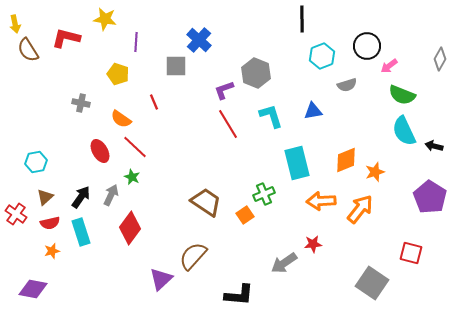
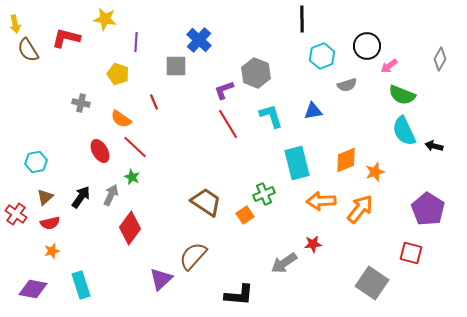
purple pentagon at (430, 197): moved 2 px left, 12 px down
cyan rectangle at (81, 232): moved 53 px down
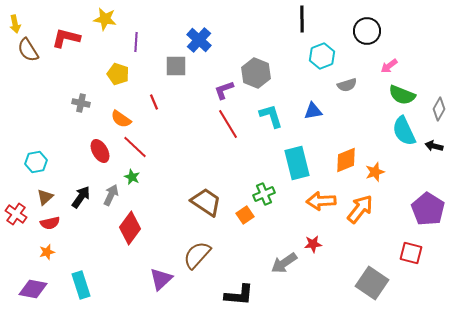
black circle at (367, 46): moved 15 px up
gray diamond at (440, 59): moved 1 px left, 50 px down
orange star at (52, 251): moved 5 px left, 1 px down
brown semicircle at (193, 256): moved 4 px right, 1 px up
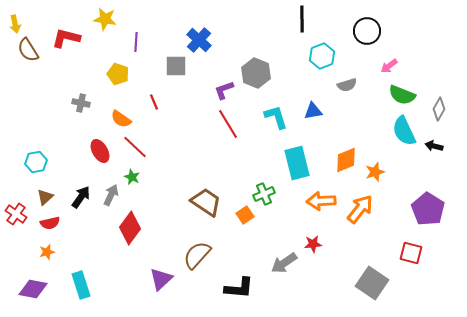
cyan L-shape at (271, 116): moved 5 px right, 1 px down
black L-shape at (239, 295): moved 7 px up
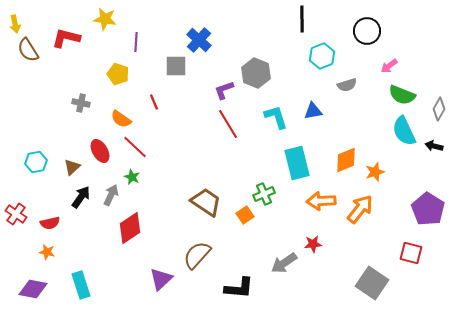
brown triangle at (45, 197): moved 27 px right, 30 px up
red diamond at (130, 228): rotated 20 degrees clockwise
orange star at (47, 252): rotated 28 degrees clockwise
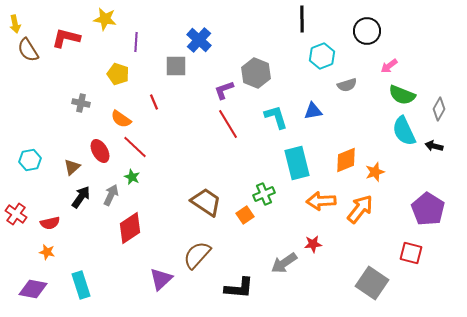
cyan hexagon at (36, 162): moved 6 px left, 2 px up
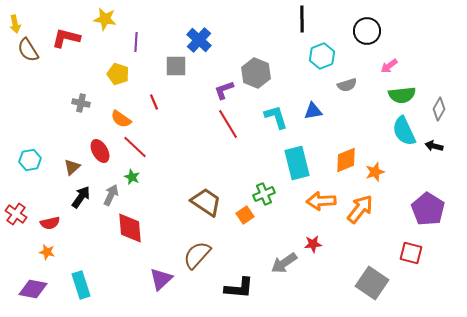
green semicircle at (402, 95): rotated 28 degrees counterclockwise
red diamond at (130, 228): rotated 60 degrees counterclockwise
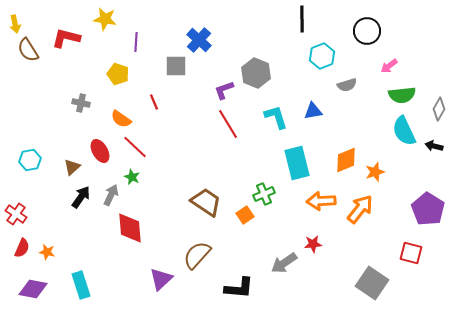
red semicircle at (50, 223): moved 28 px left, 25 px down; rotated 54 degrees counterclockwise
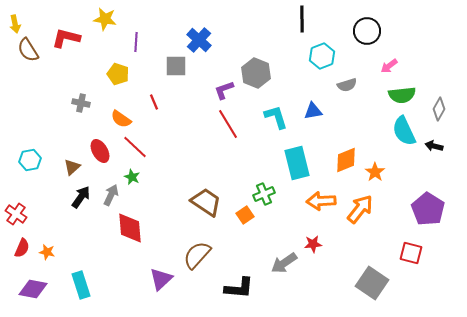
orange star at (375, 172): rotated 18 degrees counterclockwise
